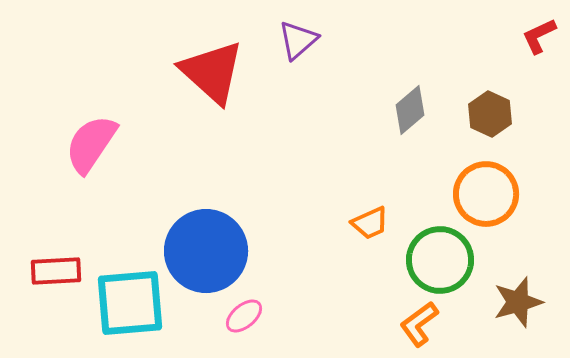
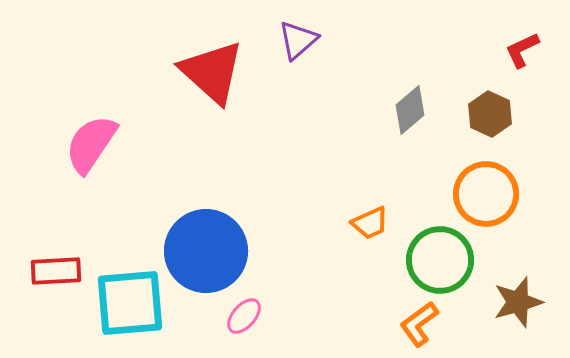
red L-shape: moved 17 px left, 14 px down
pink ellipse: rotated 9 degrees counterclockwise
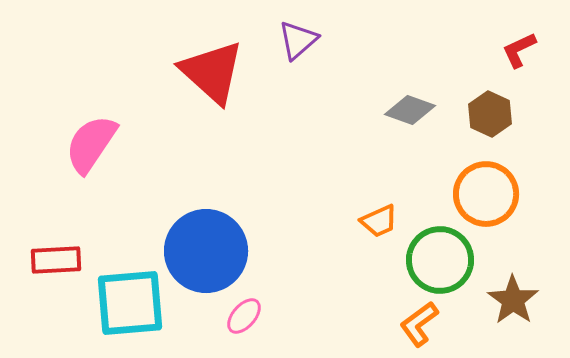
red L-shape: moved 3 px left
gray diamond: rotated 60 degrees clockwise
orange trapezoid: moved 9 px right, 2 px up
red rectangle: moved 11 px up
brown star: moved 5 px left, 2 px up; rotated 21 degrees counterclockwise
